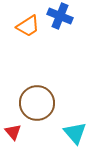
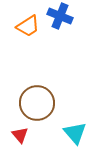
red triangle: moved 7 px right, 3 px down
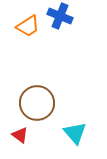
red triangle: rotated 12 degrees counterclockwise
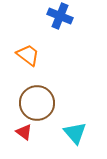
orange trapezoid: moved 29 px down; rotated 110 degrees counterclockwise
red triangle: moved 4 px right, 3 px up
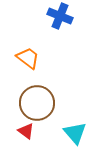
orange trapezoid: moved 3 px down
red triangle: moved 2 px right, 1 px up
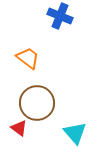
red triangle: moved 7 px left, 3 px up
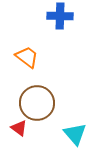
blue cross: rotated 20 degrees counterclockwise
orange trapezoid: moved 1 px left, 1 px up
cyan triangle: moved 1 px down
